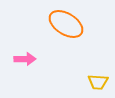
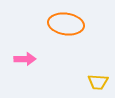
orange ellipse: rotated 24 degrees counterclockwise
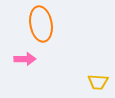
orange ellipse: moved 25 px left; rotated 72 degrees clockwise
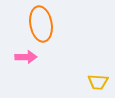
pink arrow: moved 1 px right, 2 px up
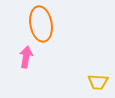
pink arrow: rotated 80 degrees counterclockwise
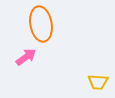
pink arrow: rotated 45 degrees clockwise
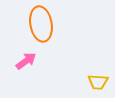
pink arrow: moved 4 px down
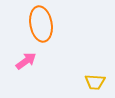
yellow trapezoid: moved 3 px left
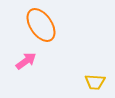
orange ellipse: moved 1 px down; rotated 24 degrees counterclockwise
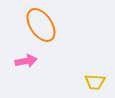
pink arrow: rotated 25 degrees clockwise
